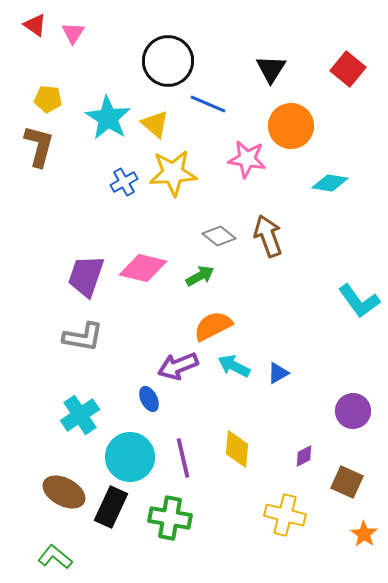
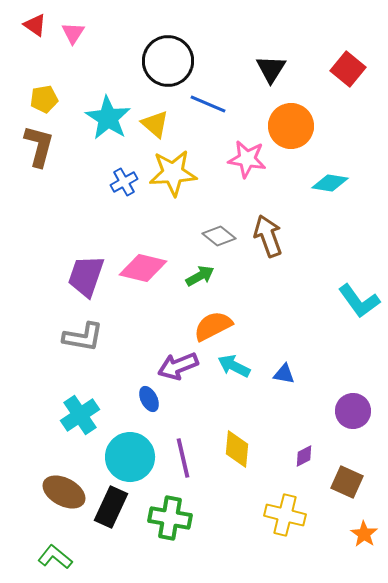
yellow pentagon: moved 4 px left; rotated 16 degrees counterclockwise
blue triangle: moved 6 px right, 1 px down; rotated 40 degrees clockwise
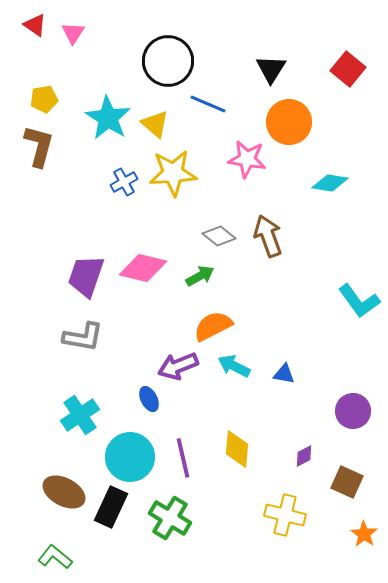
orange circle: moved 2 px left, 4 px up
green cross: rotated 21 degrees clockwise
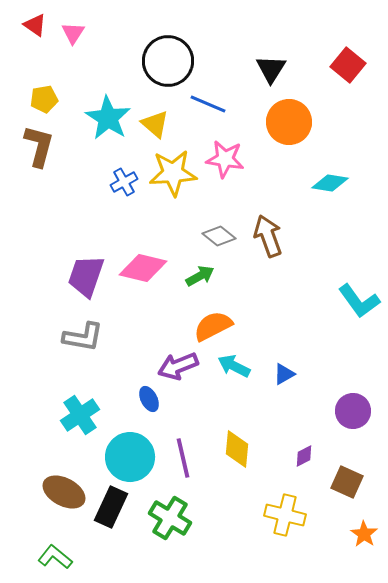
red square: moved 4 px up
pink star: moved 22 px left
blue triangle: rotated 40 degrees counterclockwise
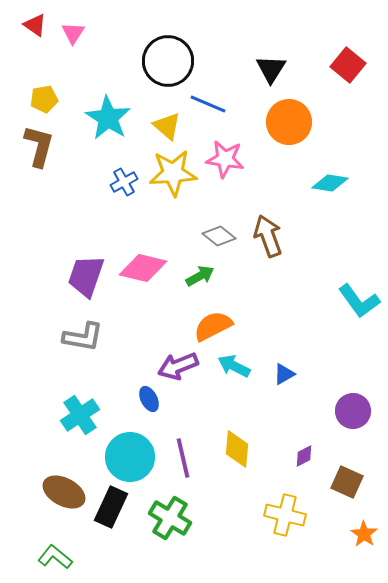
yellow triangle: moved 12 px right, 2 px down
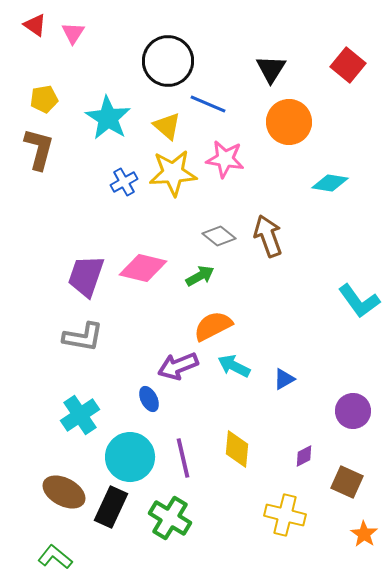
brown L-shape: moved 3 px down
blue triangle: moved 5 px down
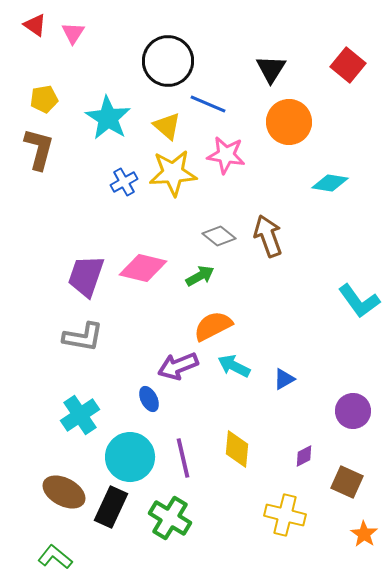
pink star: moved 1 px right, 4 px up
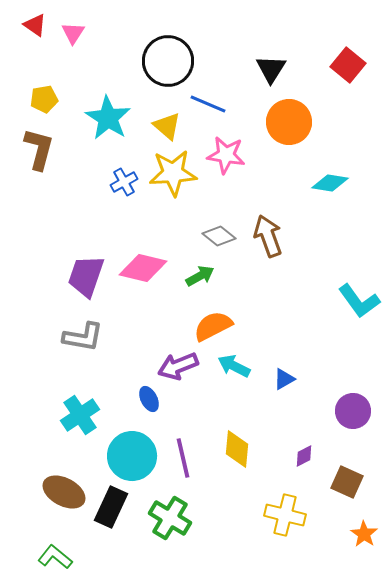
cyan circle: moved 2 px right, 1 px up
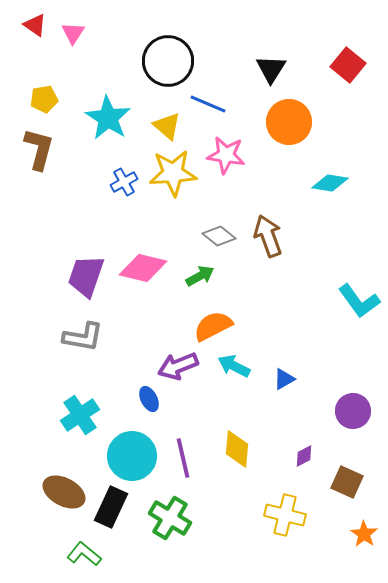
green L-shape: moved 29 px right, 3 px up
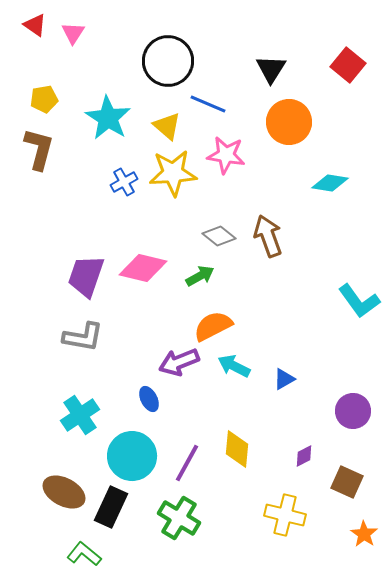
purple arrow: moved 1 px right, 4 px up
purple line: moved 4 px right, 5 px down; rotated 42 degrees clockwise
green cross: moved 9 px right
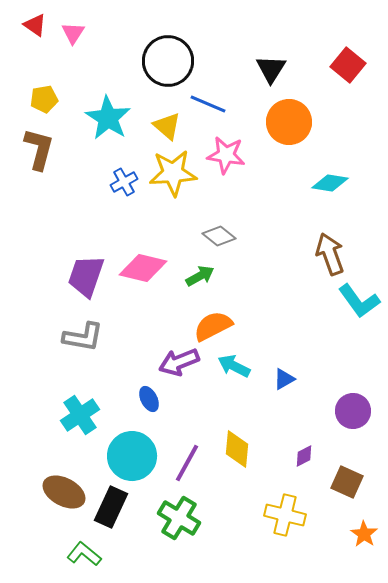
brown arrow: moved 62 px right, 18 px down
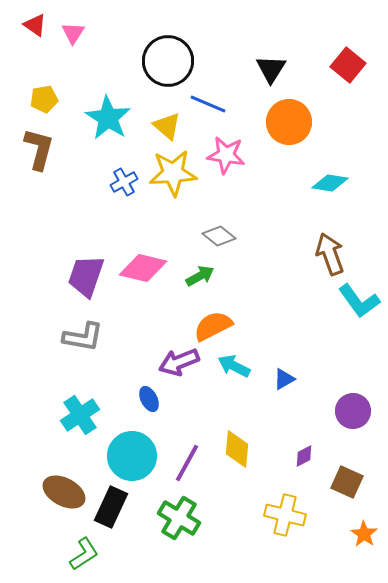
green L-shape: rotated 108 degrees clockwise
